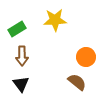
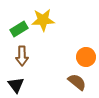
yellow star: moved 12 px left
green rectangle: moved 2 px right
black triangle: moved 5 px left, 1 px down
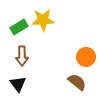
green rectangle: moved 2 px up
black triangle: moved 2 px right, 1 px up
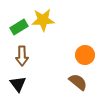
orange circle: moved 1 px left, 2 px up
brown semicircle: moved 1 px right
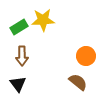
orange circle: moved 1 px right, 1 px down
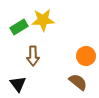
brown arrow: moved 11 px right
